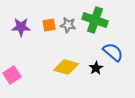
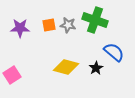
purple star: moved 1 px left, 1 px down
blue semicircle: moved 1 px right
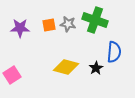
gray star: moved 1 px up
blue semicircle: rotated 55 degrees clockwise
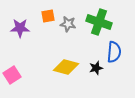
green cross: moved 4 px right, 2 px down
orange square: moved 1 px left, 9 px up
black star: rotated 16 degrees clockwise
